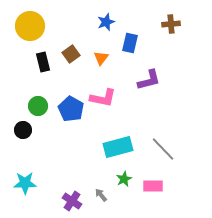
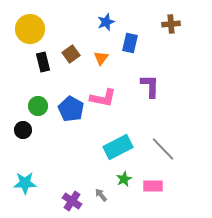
yellow circle: moved 3 px down
purple L-shape: moved 1 px right, 6 px down; rotated 75 degrees counterclockwise
cyan rectangle: rotated 12 degrees counterclockwise
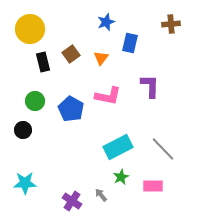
pink L-shape: moved 5 px right, 2 px up
green circle: moved 3 px left, 5 px up
green star: moved 3 px left, 2 px up
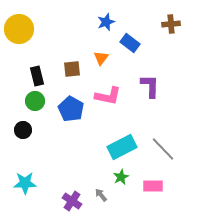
yellow circle: moved 11 px left
blue rectangle: rotated 66 degrees counterclockwise
brown square: moved 1 px right, 15 px down; rotated 30 degrees clockwise
black rectangle: moved 6 px left, 14 px down
cyan rectangle: moved 4 px right
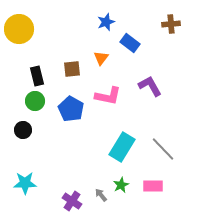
purple L-shape: rotated 30 degrees counterclockwise
cyan rectangle: rotated 32 degrees counterclockwise
green star: moved 8 px down
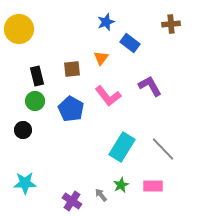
pink L-shape: rotated 40 degrees clockwise
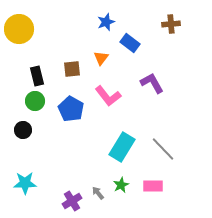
purple L-shape: moved 2 px right, 3 px up
gray arrow: moved 3 px left, 2 px up
purple cross: rotated 24 degrees clockwise
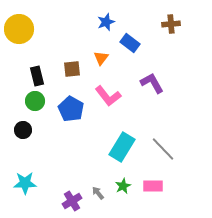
green star: moved 2 px right, 1 px down
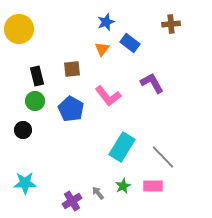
orange triangle: moved 1 px right, 9 px up
gray line: moved 8 px down
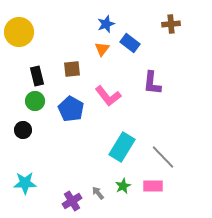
blue star: moved 2 px down
yellow circle: moved 3 px down
purple L-shape: rotated 145 degrees counterclockwise
